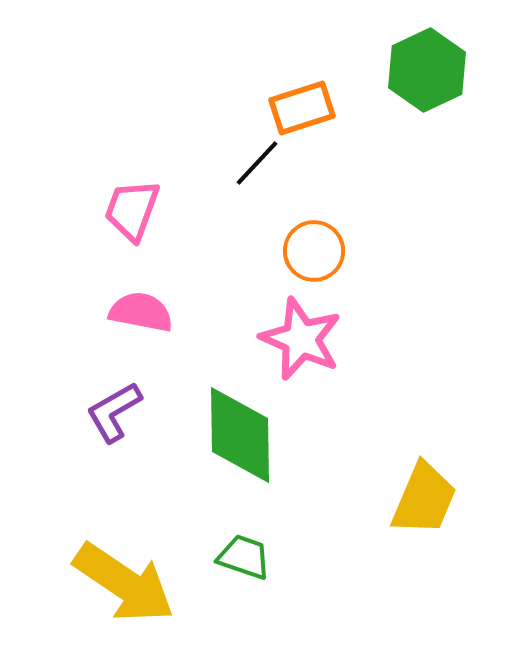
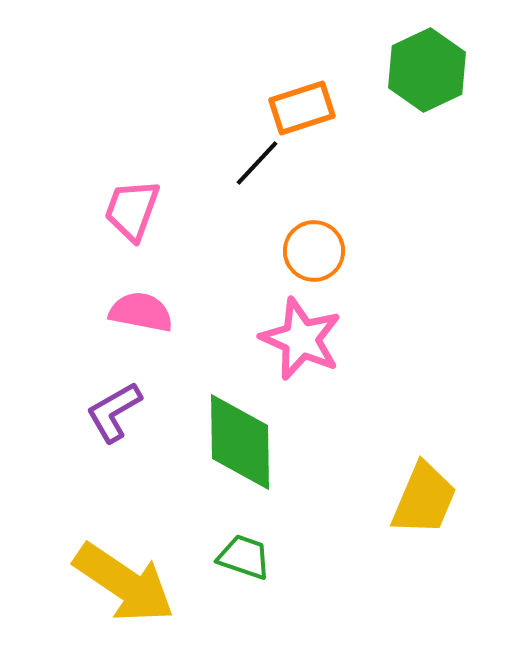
green diamond: moved 7 px down
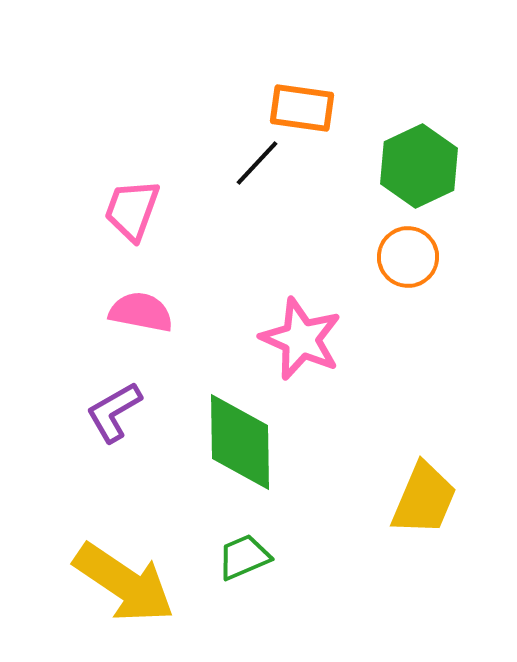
green hexagon: moved 8 px left, 96 px down
orange rectangle: rotated 26 degrees clockwise
orange circle: moved 94 px right, 6 px down
green trapezoid: rotated 42 degrees counterclockwise
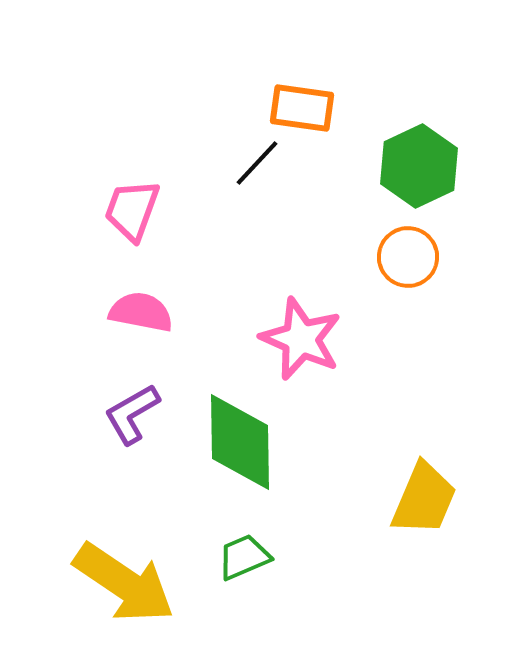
purple L-shape: moved 18 px right, 2 px down
